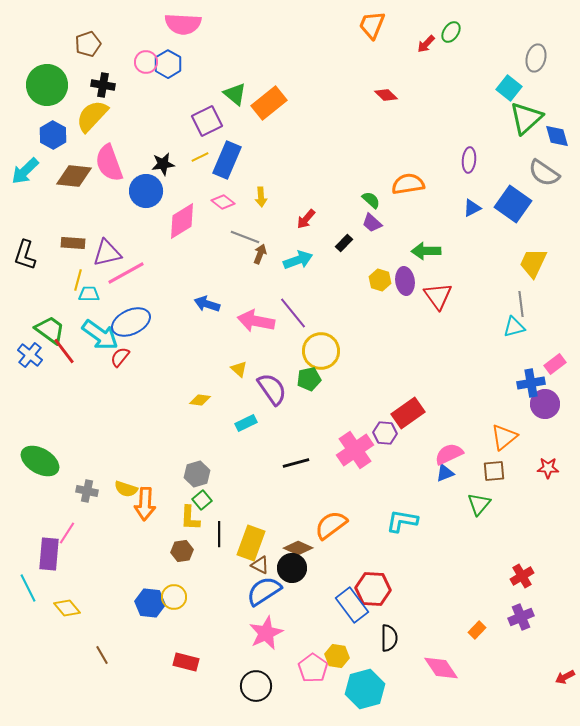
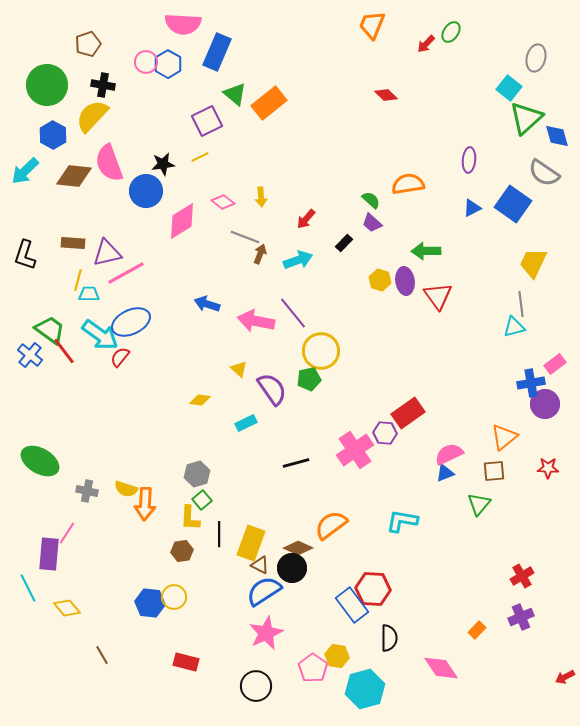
blue rectangle at (227, 160): moved 10 px left, 108 px up
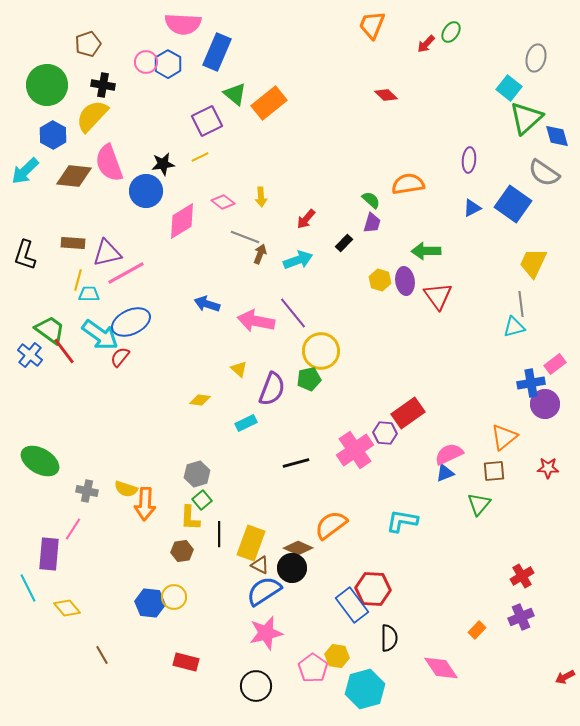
purple trapezoid at (372, 223): rotated 115 degrees counterclockwise
purple semicircle at (272, 389): rotated 56 degrees clockwise
pink line at (67, 533): moved 6 px right, 4 px up
pink star at (266, 633): rotated 12 degrees clockwise
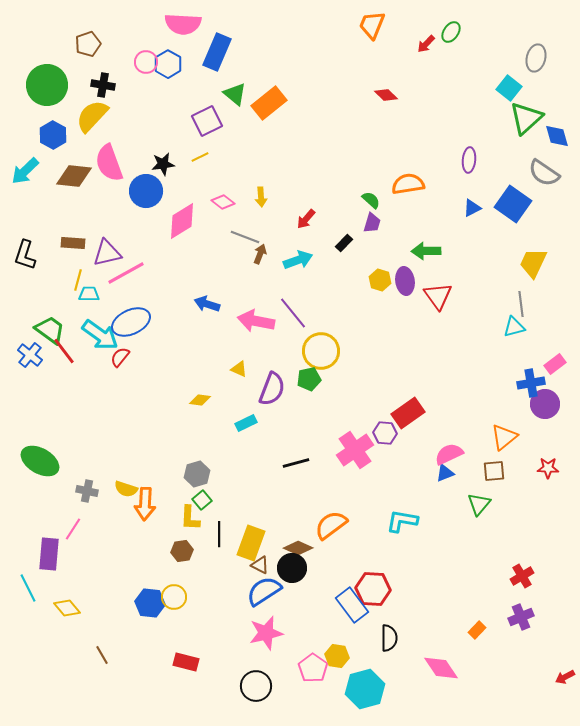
yellow triangle at (239, 369): rotated 18 degrees counterclockwise
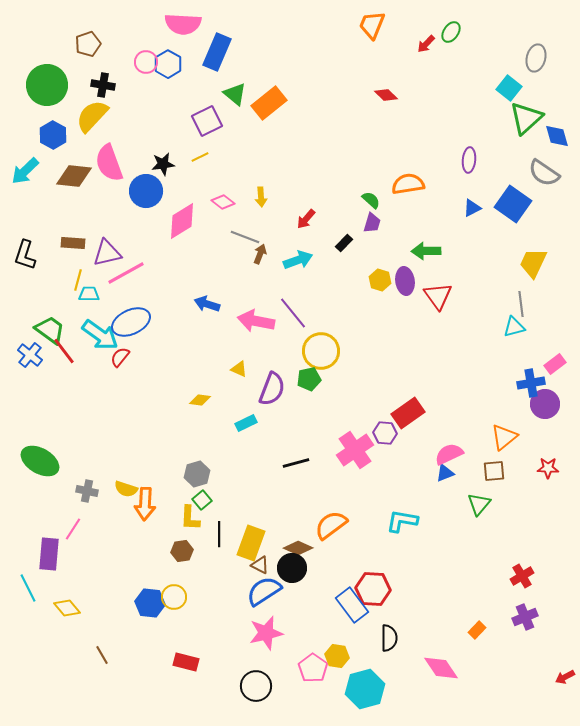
purple cross at (521, 617): moved 4 px right
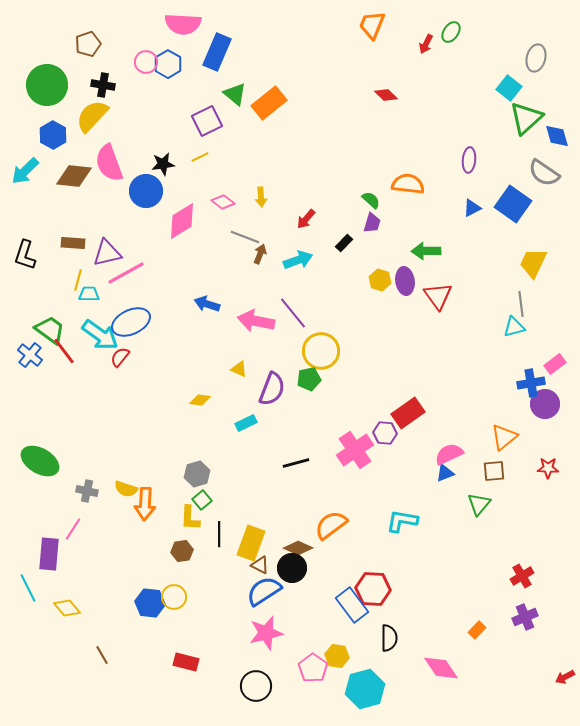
red arrow at (426, 44): rotated 18 degrees counterclockwise
orange semicircle at (408, 184): rotated 16 degrees clockwise
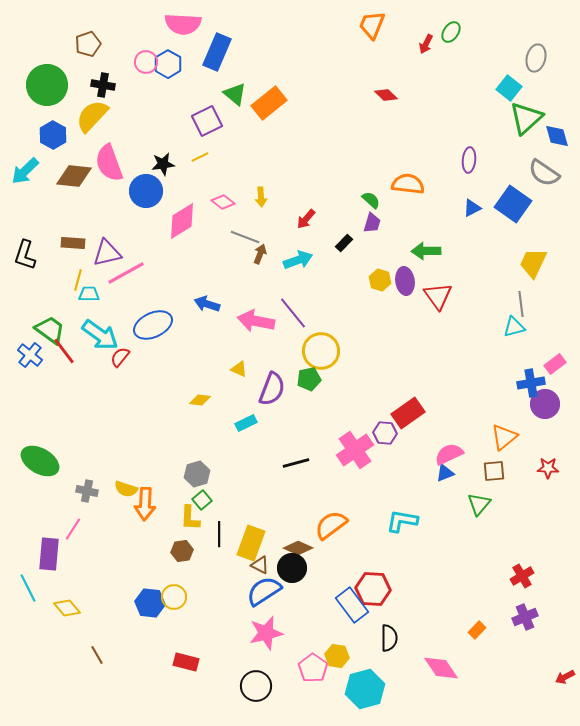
blue ellipse at (131, 322): moved 22 px right, 3 px down
brown line at (102, 655): moved 5 px left
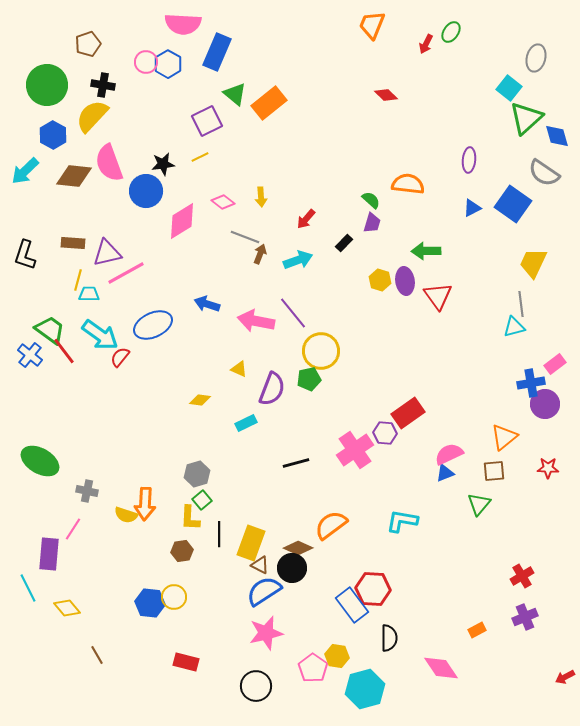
yellow semicircle at (126, 489): moved 26 px down
orange rectangle at (477, 630): rotated 18 degrees clockwise
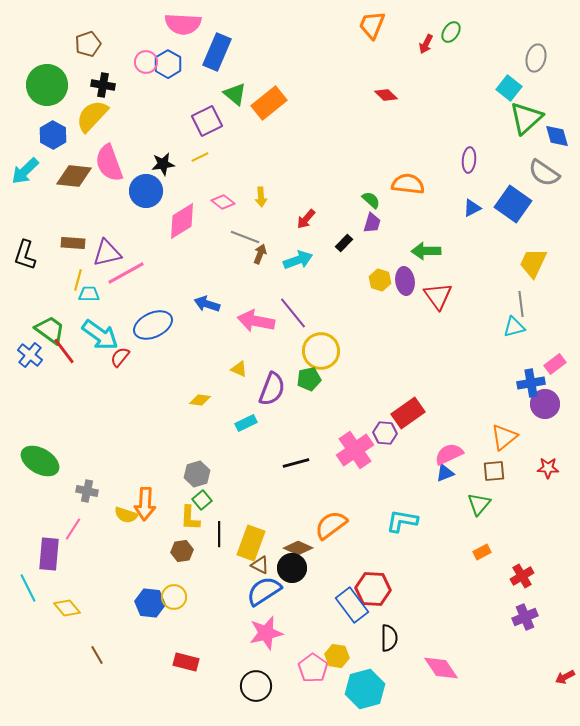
orange rectangle at (477, 630): moved 5 px right, 78 px up
